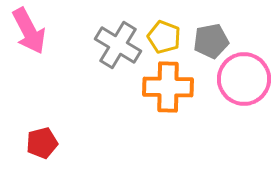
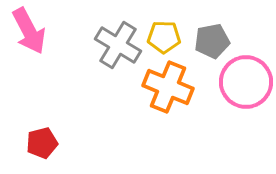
yellow pentagon: rotated 20 degrees counterclockwise
gray pentagon: moved 1 px right
pink circle: moved 2 px right, 3 px down
orange cross: rotated 21 degrees clockwise
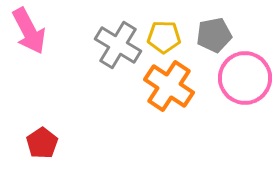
gray pentagon: moved 2 px right, 6 px up
pink circle: moved 1 px left, 4 px up
orange cross: moved 1 px right, 1 px up; rotated 12 degrees clockwise
red pentagon: rotated 20 degrees counterclockwise
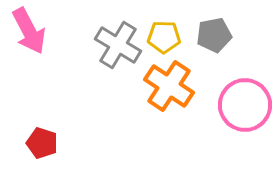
pink circle: moved 27 px down
red pentagon: rotated 20 degrees counterclockwise
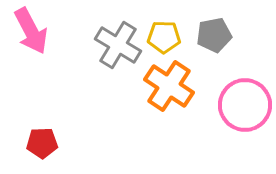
pink arrow: moved 2 px right
red pentagon: rotated 20 degrees counterclockwise
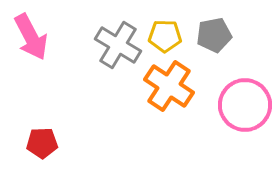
pink arrow: moved 6 px down
yellow pentagon: moved 1 px right, 1 px up
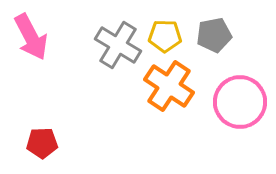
pink circle: moved 5 px left, 3 px up
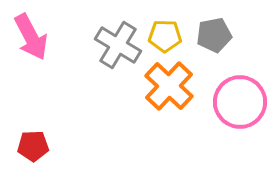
orange cross: rotated 9 degrees clockwise
red pentagon: moved 9 px left, 3 px down
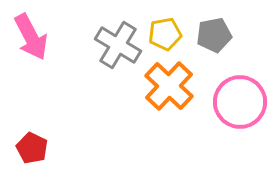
yellow pentagon: moved 2 px up; rotated 12 degrees counterclockwise
red pentagon: moved 1 px left, 2 px down; rotated 28 degrees clockwise
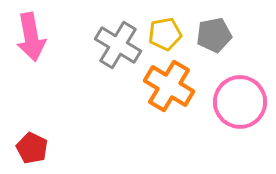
pink arrow: rotated 18 degrees clockwise
orange cross: rotated 12 degrees counterclockwise
